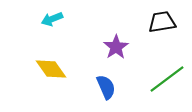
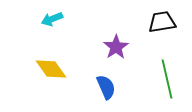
green line: rotated 66 degrees counterclockwise
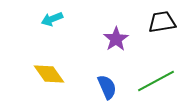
purple star: moved 8 px up
yellow diamond: moved 2 px left, 5 px down
green line: moved 11 px left, 2 px down; rotated 75 degrees clockwise
blue semicircle: moved 1 px right
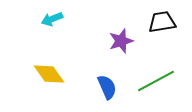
purple star: moved 5 px right, 2 px down; rotated 15 degrees clockwise
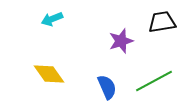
green line: moved 2 px left
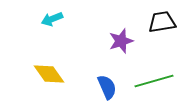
green line: rotated 12 degrees clockwise
